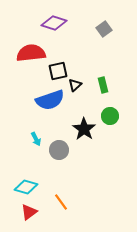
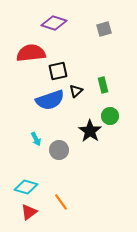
gray square: rotated 21 degrees clockwise
black triangle: moved 1 px right, 6 px down
black star: moved 6 px right, 2 px down
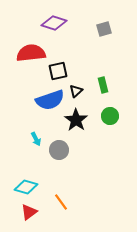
black star: moved 14 px left, 11 px up
